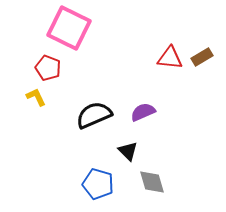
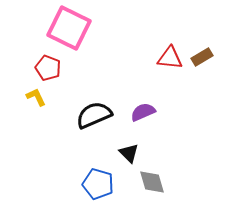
black triangle: moved 1 px right, 2 px down
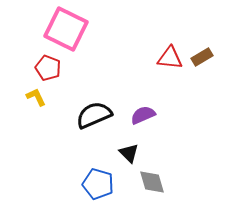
pink square: moved 3 px left, 1 px down
purple semicircle: moved 3 px down
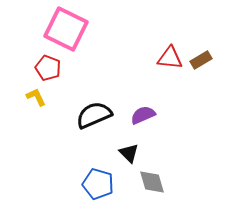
brown rectangle: moved 1 px left, 3 px down
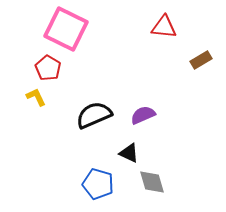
red triangle: moved 6 px left, 31 px up
red pentagon: rotated 10 degrees clockwise
black triangle: rotated 20 degrees counterclockwise
